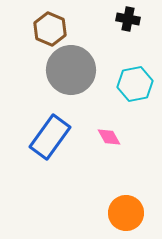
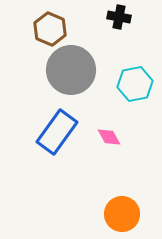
black cross: moved 9 px left, 2 px up
blue rectangle: moved 7 px right, 5 px up
orange circle: moved 4 px left, 1 px down
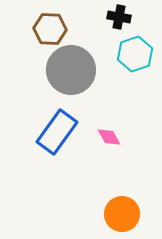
brown hexagon: rotated 20 degrees counterclockwise
cyan hexagon: moved 30 px up; rotated 8 degrees counterclockwise
